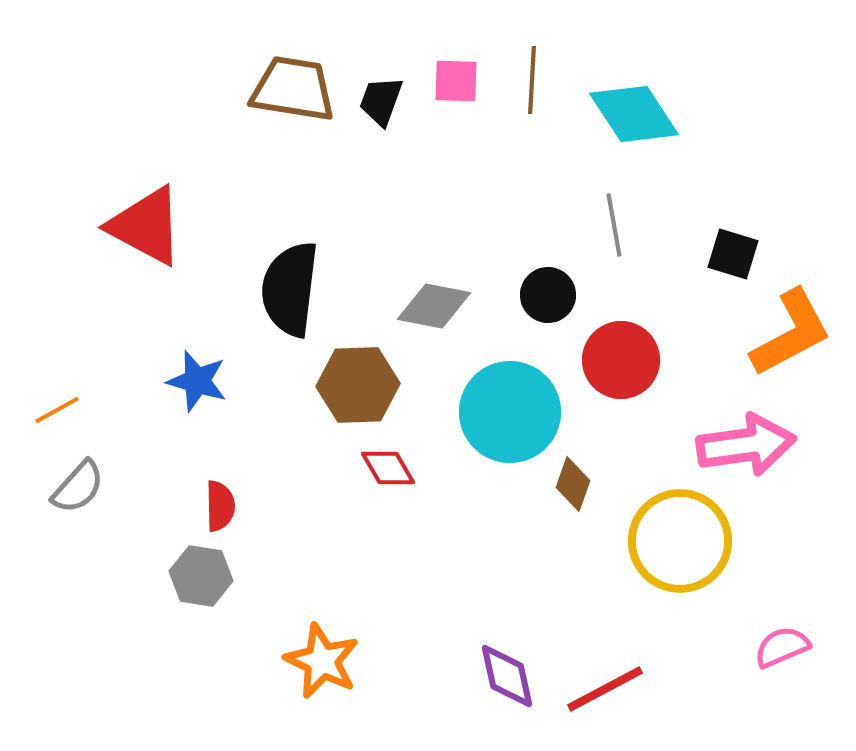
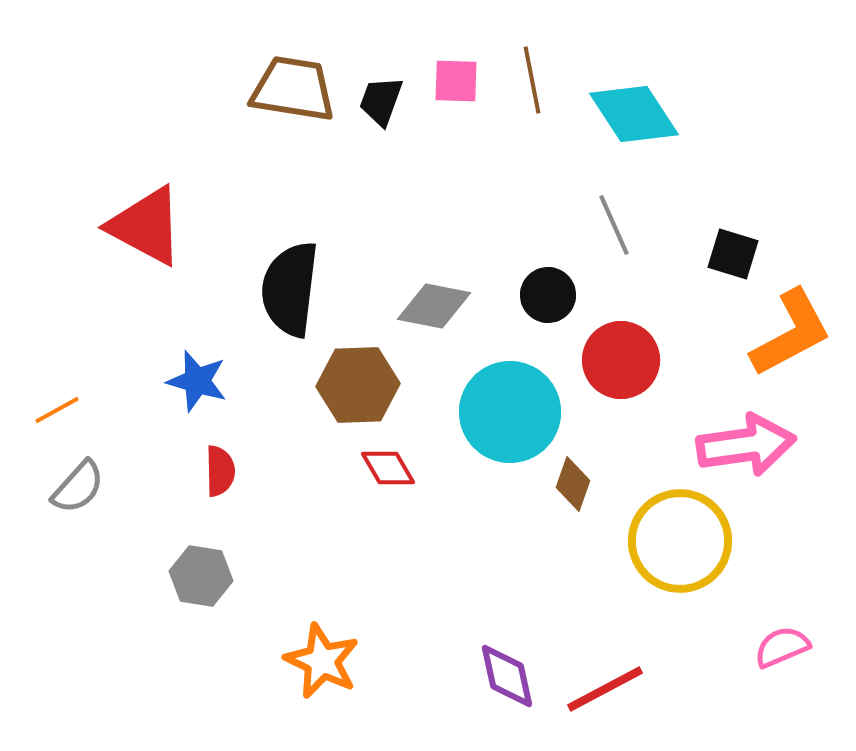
brown line: rotated 14 degrees counterclockwise
gray line: rotated 14 degrees counterclockwise
red semicircle: moved 35 px up
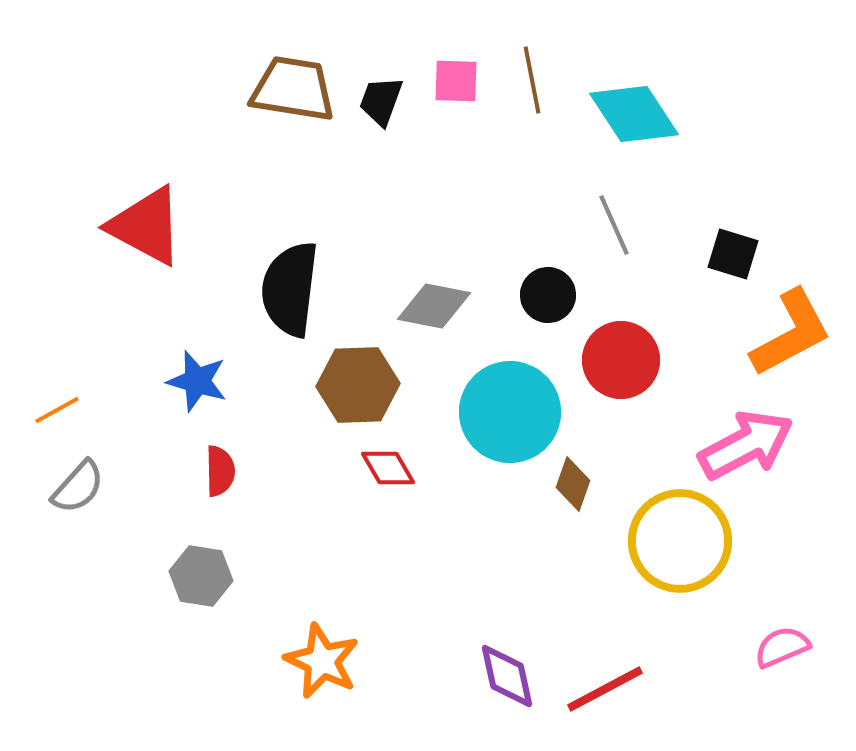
pink arrow: rotated 20 degrees counterclockwise
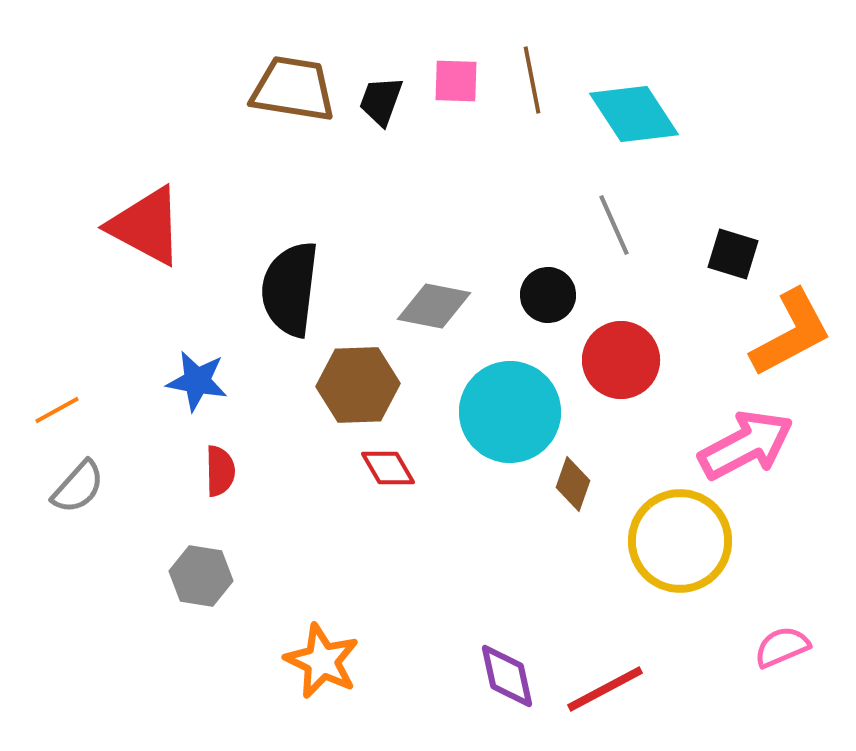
blue star: rotated 6 degrees counterclockwise
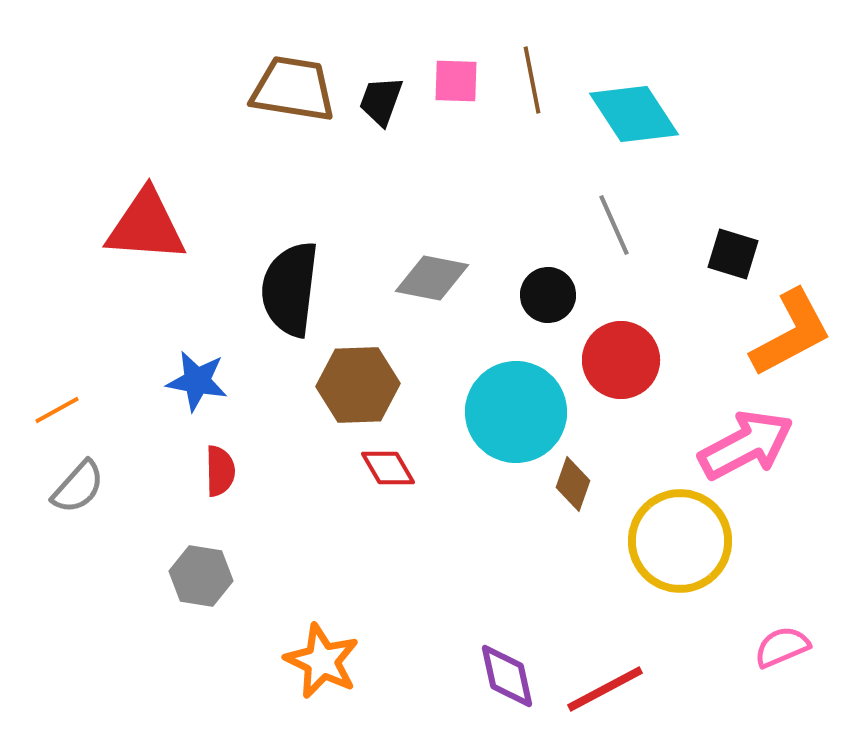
red triangle: rotated 24 degrees counterclockwise
gray diamond: moved 2 px left, 28 px up
cyan circle: moved 6 px right
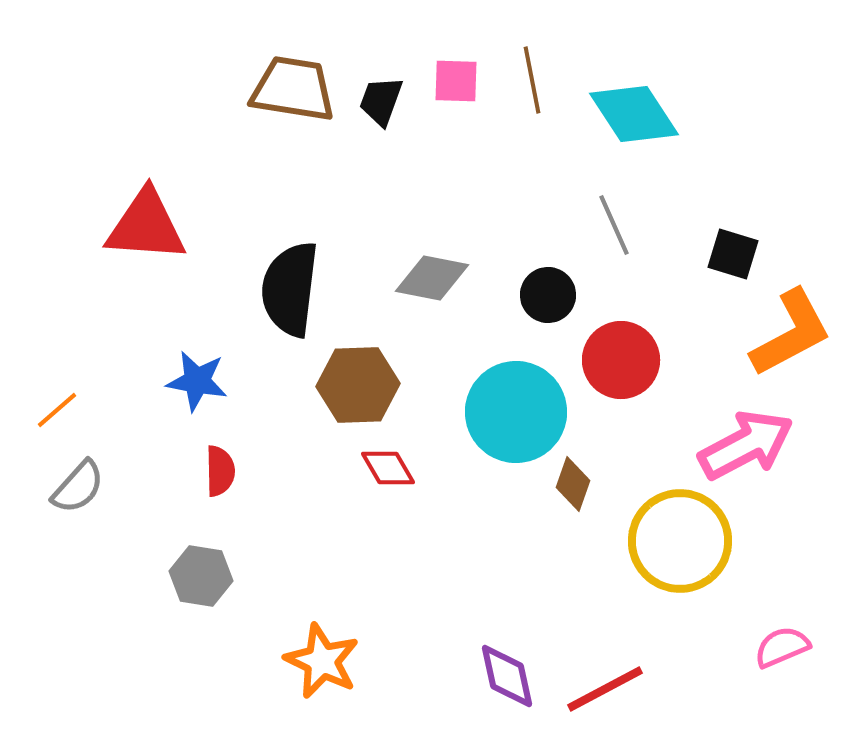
orange line: rotated 12 degrees counterclockwise
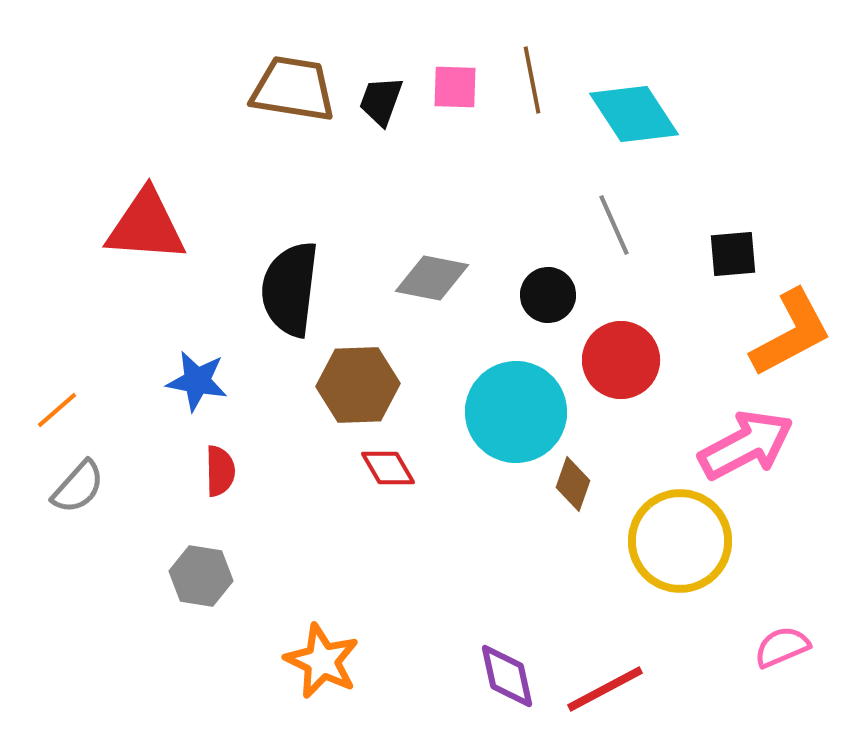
pink square: moved 1 px left, 6 px down
black square: rotated 22 degrees counterclockwise
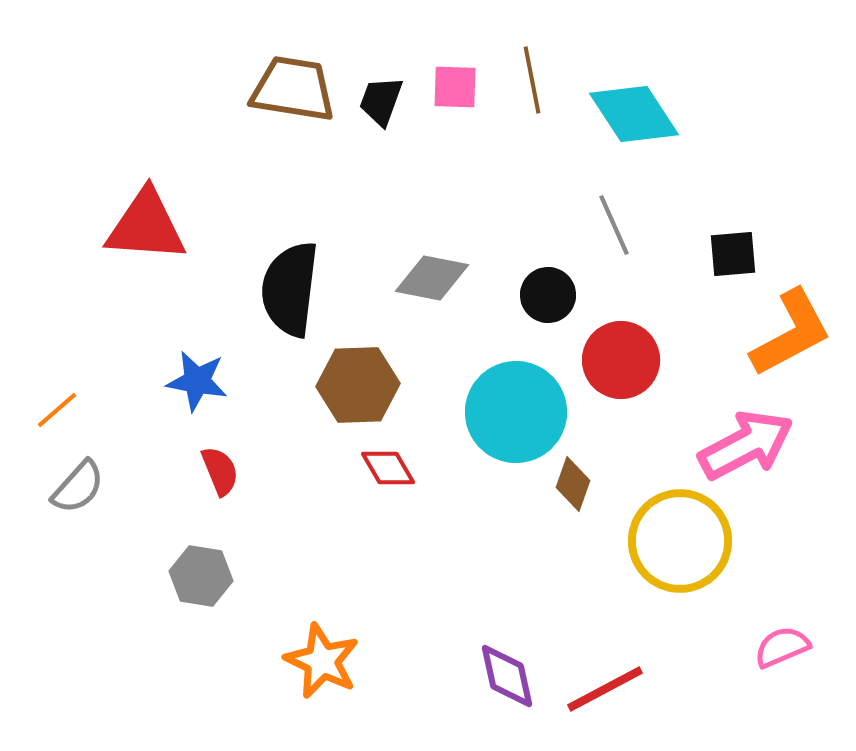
red semicircle: rotated 21 degrees counterclockwise
